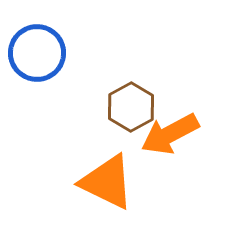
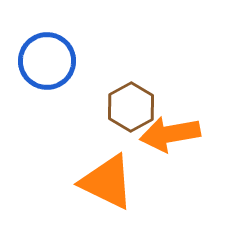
blue circle: moved 10 px right, 8 px down
orange arrow: rotated 18 degrees clockwise
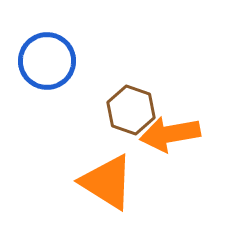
brown hexagon: moved 3 px down; rotated 12 degrees counterclockwise
orange triangle: rotated 6 degrees clockwise
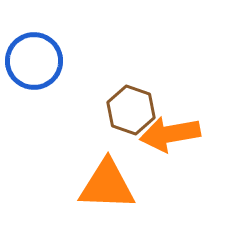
blue circle: moved 13 px left
orange triangle: moved 3 px down; rotated 30 degrees counterclockwise
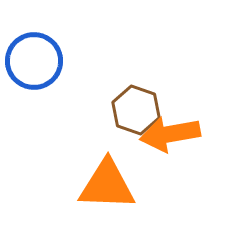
brown hexagon: moved 5 px right
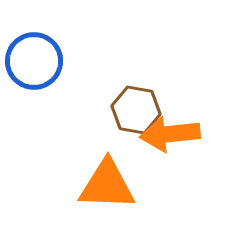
brown hexagon: rotated 9 degrees counterclockwise
orange arrow: rotated 4 degrees clockwise
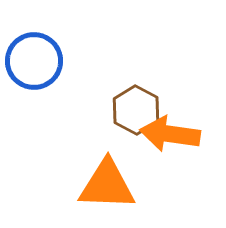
brown hexagon: rotated 18 degrees clockwise
orange arrow: rotated 14 degrees clockwise
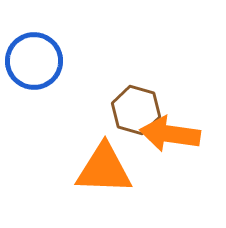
brown hexagon: rotated 12 degrees counterclockwise
orange triangle: moved 3 px left, 16 px up
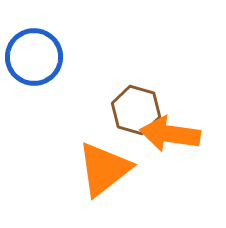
blue circle: moved 4 px up
orange triangle: rotated 40 degrees counterclockwise
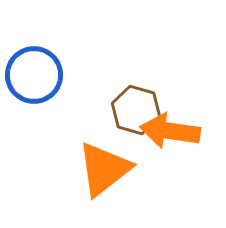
blue circle: moved 18 px down
orange arrow: moved 3 px up
